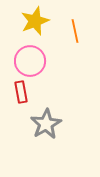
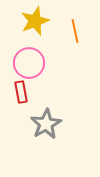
pink circle: moved 1 px left, 2 px down
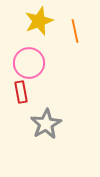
yellow star: moved 4 px right
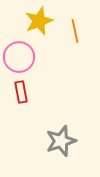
pink circle: moved 10 px left, 6 px up
gray star: moved 15 px right, 17 px down; rotated 12 degrees clockwise
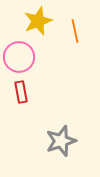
yellow star: moved 1 px left
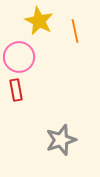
yellow star: moved 1 px right; rotated 24 degrees counterclockwise
red rectangle: moved 5 px left, 2 px up
gray star: moved 1 px up
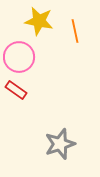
yellow star: rotated 16 degrees counterclockwise
red rectangle: rotated 45 degrees counterclockwise
gray star: moved 1 px left, 4 px down
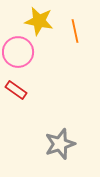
pink circle: moved 1 px left, 5 px up
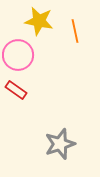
pink circle: moved 3 px down
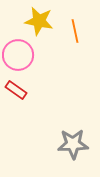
gray star: moved 13 px right; rotated 16 degrees clockwise
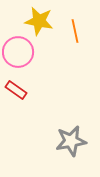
pink circle: moved 3 px up
gray star: moved 2 px left, 3 px up; rotated 8 degrees counterclockwise
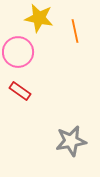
yellow star: moved 3 px up
red rectangle: moved 4 px right, 1 px down
